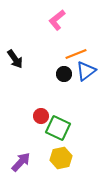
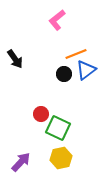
blue triangle: moved 1 px up
red circle: moved 2 px up
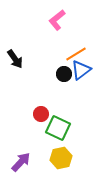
orange line: rotated 10 degrees counterclockwise
blue triangle: moved 5 px left
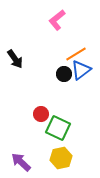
purple arrow: rotated 90 degrees counterclockwise
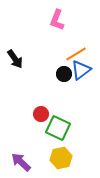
pink L-shape: rotated 30 degrees counterclockwise
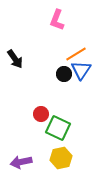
blue triangle: rotated 20 degrees counterclockwise
purple arrow: rotated 55 degrees counterclockwise
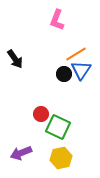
green square: moved 1 px up
purple arrow: moved 9 px up; rotated 10 degrees counterclockwise
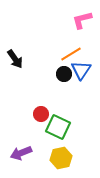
pink L-shape: moved 25 px right; rotated 55 degrees clockwise
orange line: moved 5 px left
